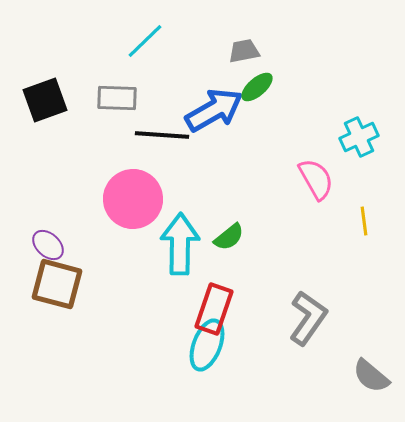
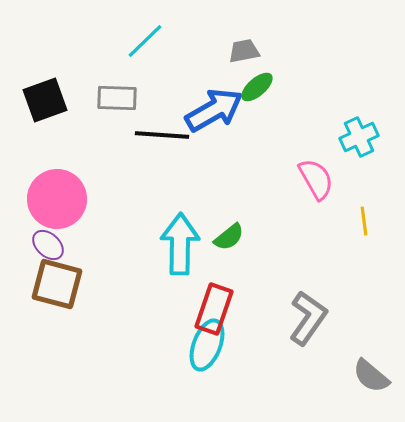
pink circle: moved 76 px left
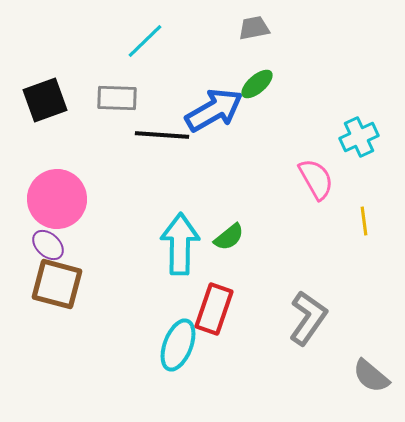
gray trapezoid: moved 10 px right, 23 px up
green ellipse: moved 3 px up
cyan ellipse: moved 29 px left
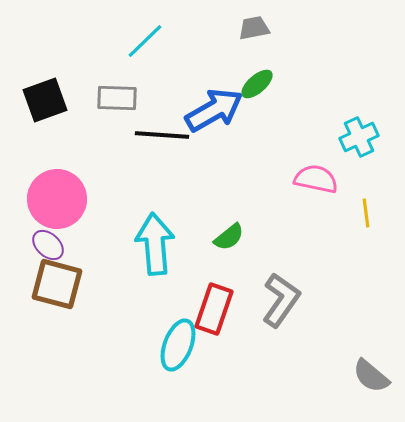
pink semicircle: rotated 48 degrees counterclockwise
yellow line: moved 2 px right, 8 px up
cyan arrow: moved 25 px left; rotated 6 degrees counterclockwise
gray L-shape: moved 27 px left, 18 px up
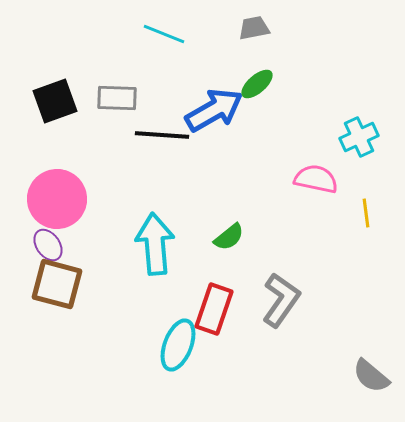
cyan line: moved 19 px right, 7 px up; rotated 66 degrees clockwise
black square: moved 10 px right, 1 px down
purple ellipse: rotated 12 degrees clockwise
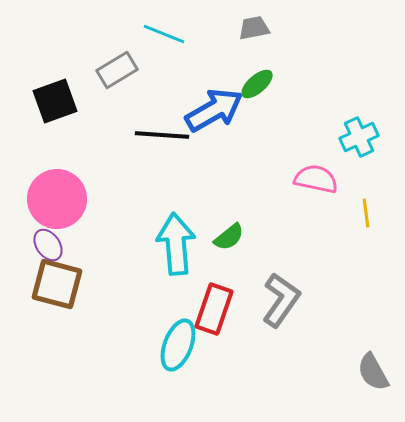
gray rectangle: moved 28 px up; rotated 33 degrees counterclockwise
cyan arrow: moved 21 px right
gray semicircle: moved 2 px right, 4 px up; rotated 21 degrees clockwise
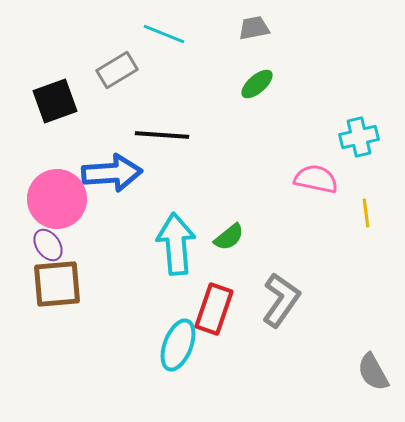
blue arrow: moved 102 px left, 63 px down; rotated 26 degrees clockwise
cyan cross: rotated 12 degrees clockwise
brown square: rotated 20 degrees counterclockwise
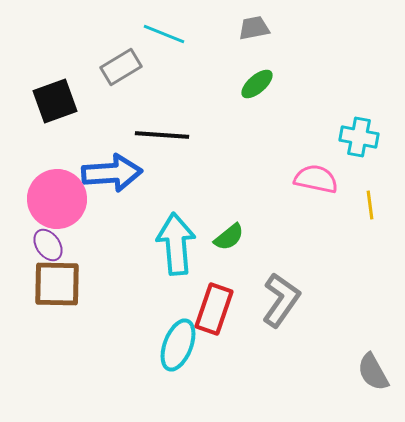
gray rectangle: moved 4 px right, 3 px up
cyan cross: rotated 24 degrees clockwise
yellow line: moved 4 px right, 8 px up
brown square: rotated 6 degrees clockwise
